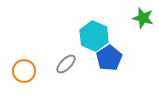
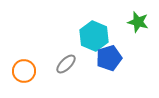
green star: moved 5 px left, 4 px down
blue pentagon: rotated 15 degrees clockwise
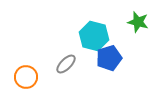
cyan hexagon: rotated 8 degrees counterclockwise
orange circle: moved 2 px right, 6 px down
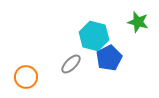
blue pentagon: rotated 10 degrees counterclockwise
gray ellipse: moved 5 px right
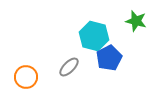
green star: moved 2 px left, 1 px up
gray ellipse: moved 2 px left, 3 px down
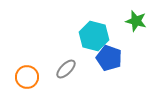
blue pentagon: rotated 25 degrees counterclockwise
gray ellipse: moved 3 px left, 2 px down
orange circle: moved 1 px right
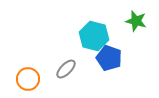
orange circle: moved 1 px right, 2 px down
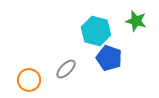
cyan hexagon: moved 2 px right, 5 px up
orange circle: moved 1 px right, 1 px down
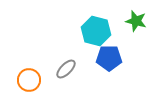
blue pentagon: rotated 20 degrees counterclockwise
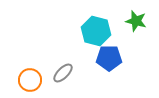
gray ellipse: moved 3 px left, 4 px down
orange circle: moved 1 px right
